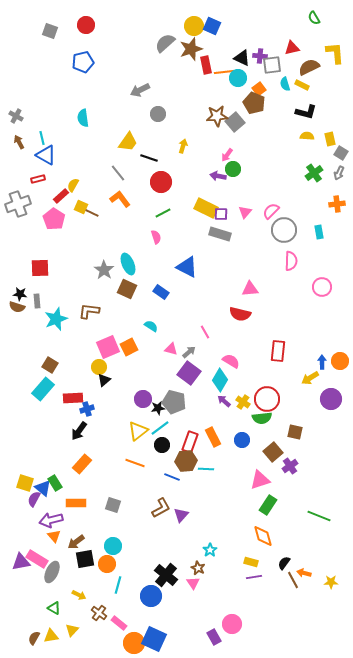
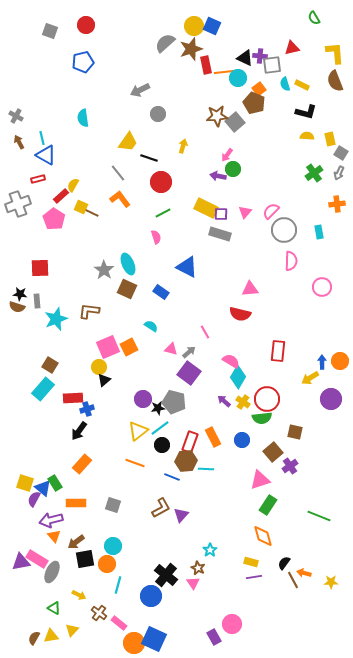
black triangle at (242, 58): moved 3 px right
brown semicircle at (309, 67): moved 26 px right, 14 px down; rotated 85 degrees counterclockwise
cyan diamond at (220, 380): moved 18 px right, 3 px up
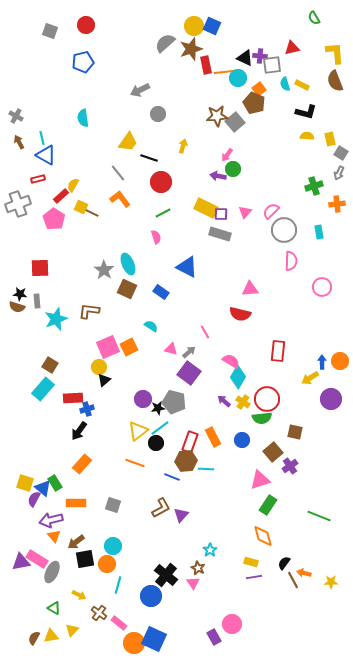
green cross at (314, 173): moved 13 px down; rotated 18 degrees clockwise
black circle at (162, 445): moved 6 px left, 2 px up
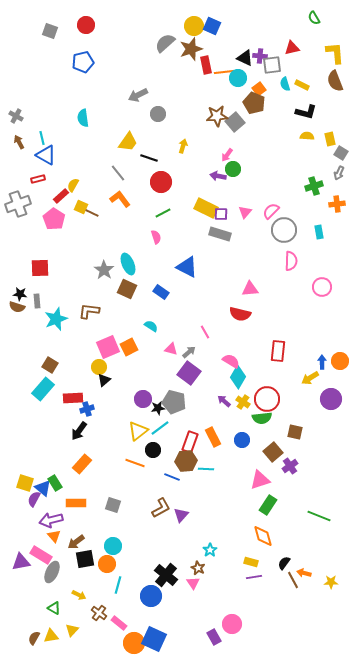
gray arrow at (140, 90): moved 2 px left, 5 px down
black circle at (156, 443): moved 3 px left, 7 px down
pink rectangle at (37, 559): moved 4 px right, 4 px up
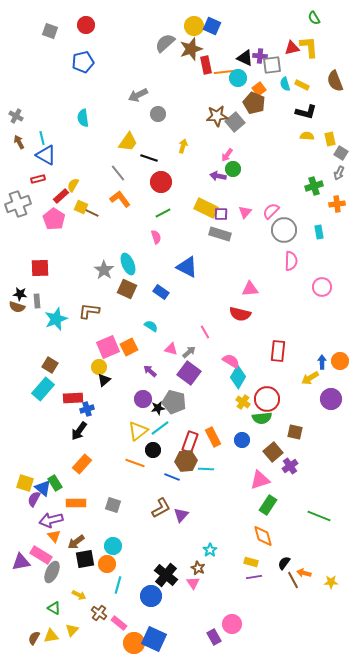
yellow L-shape at (335, 53): moved 26 px left, 6 px up
purple arrow at (224, 401): moved 74 px left, 30 px up
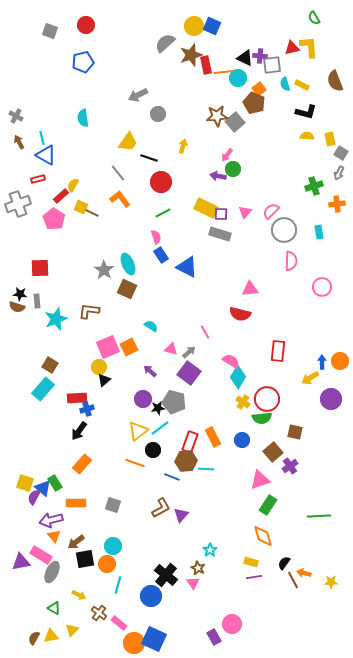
brown star at (191, 49): moved 6 px down
blue rectangle at (161, 292): moved 37 px up; rotated 21 degrees clockwise
red rectangle at (73, 398): moved 4 px right
purple semicircle at (34, 499): moved 2 px up
green line at (319, 516): rotated 25 degrees counterclockwise
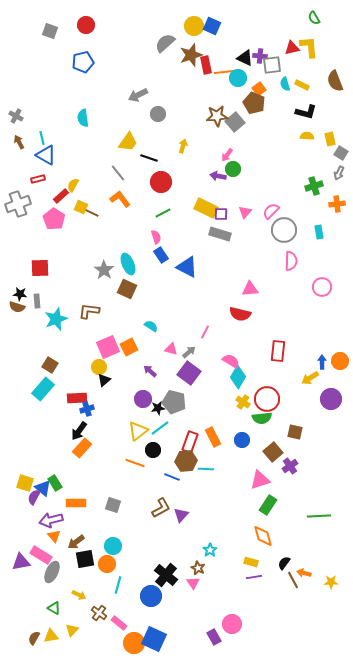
pink line at (205, 332): rotated 56 degrees clockwise
orange rectangle at (82, 464): moved 16 px up
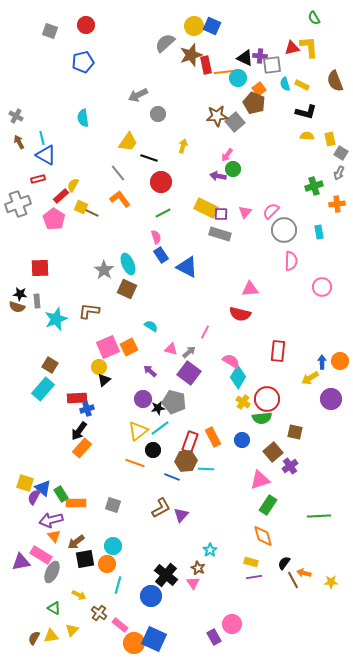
green rectangle at (55, 483): moved 6 px right, 11 px down
pink rectangle at (119, 623): moved 1 px right, 2 px down
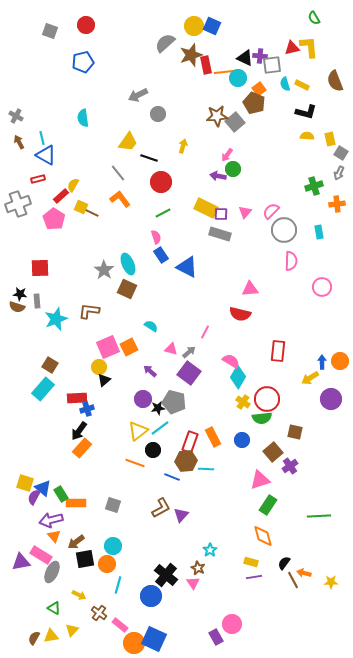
purple rectangle at (214, 637): moved 2 px right
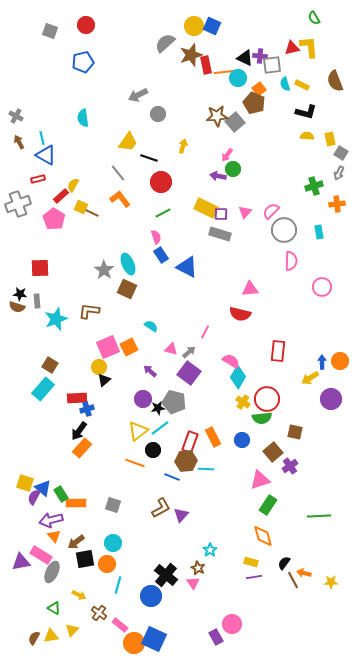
cyan circle at (113, 546): moved 3 px up
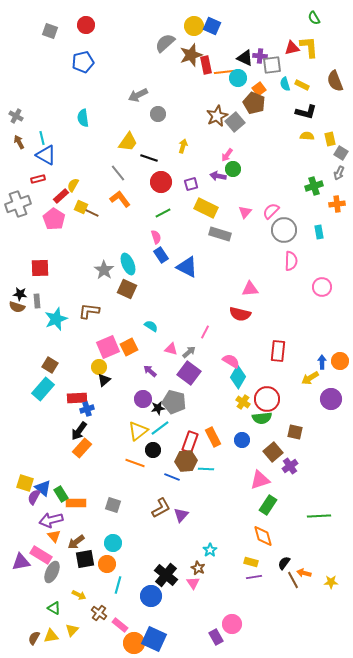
brown star at (217, 116): rotated 20 degrees counterclockwise
purple square at (221, 214): moved 30 px left, 30 px up; rotated 16 degrees counterclockwise
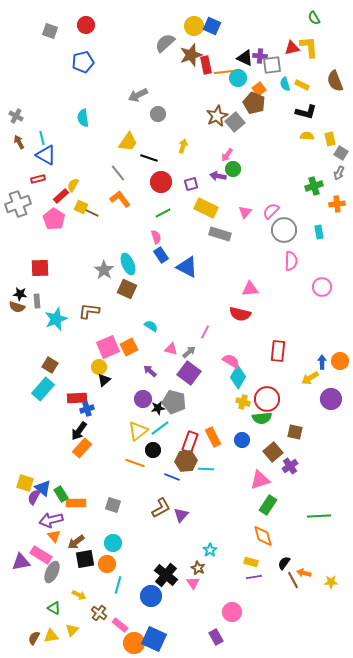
yellow cross at (243, 402): rotated 16 degrees counterclockwise
pink circle at (232, 624): moved 12 px up
